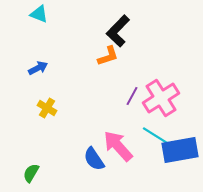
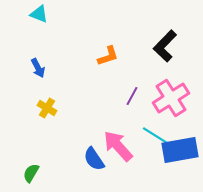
black L-shape: moved 47 px right, 15 px down
blue arrow: rotated 90 degrees clockwise
pink cross: moved 10 px right
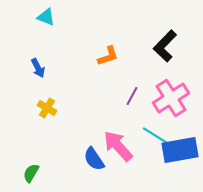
cyan triangle: moved 7 px right, 3 px down
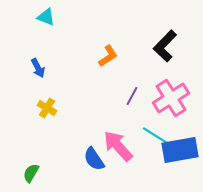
orange L-shape: rotated 15 degrees counterclockwise
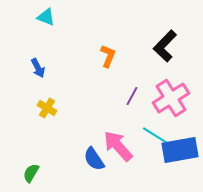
orange L-shape: rotated 35 degrees counterclockwise
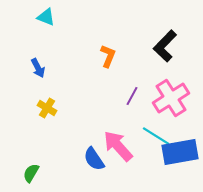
blue rectangle: moved 2 px down
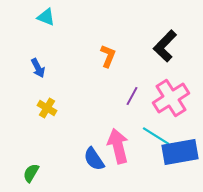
pink arrow: rotated 28 degrees clockwise
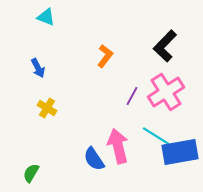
orange L-shape: moved 3 px left; rotated 15 degrees clockwise
pink cross: moved 5 px left, 6 px up
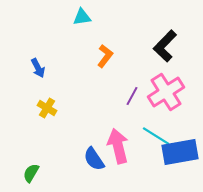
cyan triangle: moved 36 px right; rotated 30 degrees counterclockwise
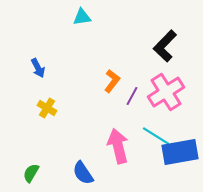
orange L-shape: moved 7 px right, 25 px down
blue semicircle: moved 11 px left, 14 px down
